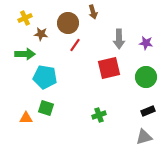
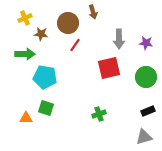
green cross: moved 1 px up
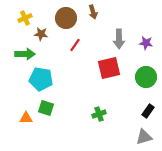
brown circle: moved 2 px left, 5 px up
cyan pentagon: moved 4 px left, 2 px down
black rectangle: rotated 32 degrees counterclockwise
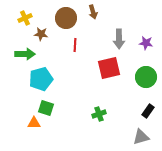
red line: rotated 32 degrees counterclockwise
cyan pentagon: rotated 25 degrees counterclockwise
orange triangle: moved 8 px right, 5 px down
gray triangle: moved 3 px left
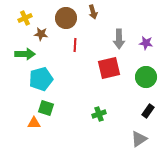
gray triangle: moved 2 px left, 2 px down; rotated 18 degrees counterclockwise
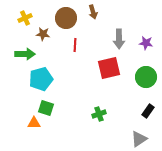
brown star: moved 2 px right
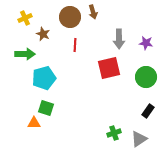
brown circle: moved 4 px right, 1 px up
brown star: rotated 16 degrees clockwise
cyan pentagon: moved 3 px right, 1 px up
green cross: moved 15 px right, 19 px down
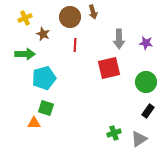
green circle: moved 5 px down
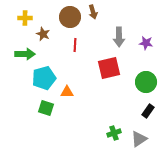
yellow cross: rotated 24 degrees clockwise
gray arrow: moved 2 px up
orange triangle: moved 33 px right, 31 px up
